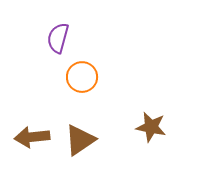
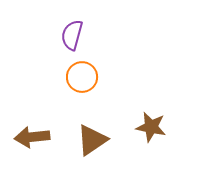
purple semicircle: moved 14 px right, 3 px up
brown triangle: moved 12 px right
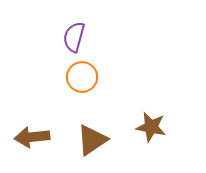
purple semicircle: moved 2 px right, 2 px down
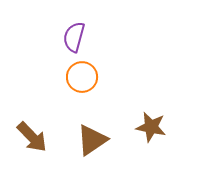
brown arrow: rotated 128 degrees counterclockwise
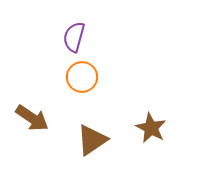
brown star: moved 1 px down; rotated 16 degrees clockwise
brown arrow: moved 19 px up; rotated 12 degrees counterclockwise
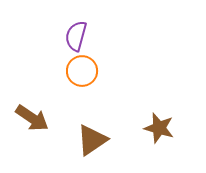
purple semicircle: moved 2 px right, 1 px up
orange circle: moved 6 px up
brown star: moved 8 px right; rotated 12 degrees counterclockwise
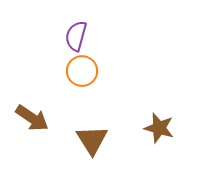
brown triangle: rotated 28 degrees counterclockwise
